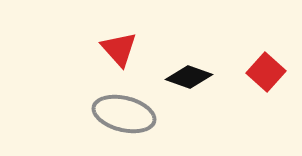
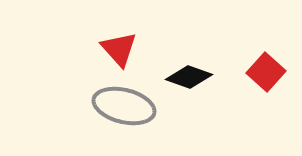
gray ellipse: moved 8 px up
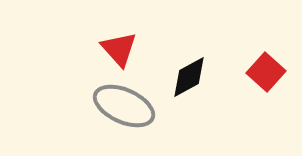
black diamond: rotated 48 degrees counterclockwise
gray ellipse: rotated 10 degrees clockwise
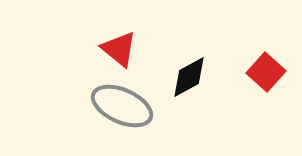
red triangle: rotated 9 degrees counterclockwise
gray ellipse: moved 2 px left
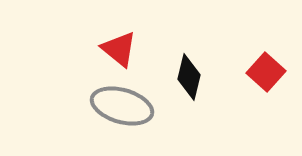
black diamond: rotated 48 degrees counterclockwise
gray ellipse: rotated 8 degrees counterclockwise
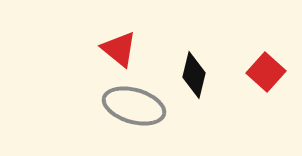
black diamond: moved 5 px right, 2 px up
gray ellipse: moved 12 px right
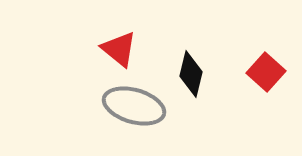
black diamond: moved 3 px left, 1 px up
